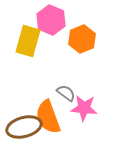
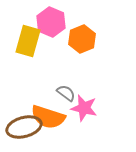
pink hexagon: moved 2 px down
pink star: rotated 8 degrees clockwise
orange semicircle: rotated 52 degrees counterclockwise
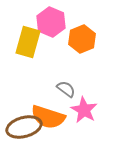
yellow rectangle: moved 1 px down
gray semicircle: moved 4 px up
pink star: moved 2 px down; rotated 16 degrees clockwise
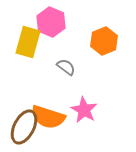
orange hexagon: moved 22 px right, 2 px down
gray semicircle: moved 22 px up
brown ellipse: rotated 48 degrees counterclockwise
